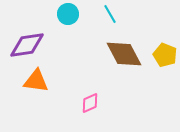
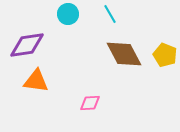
pink diamond: rotated 20 degrees clockwise
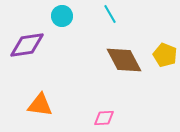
cyan circle: moved 6 px left, 2 px down
brown diamond: moved 6 px down
orange triangle: moved 4 px right, 24 px down
pink diamond: moved 14 px right, 15 px down
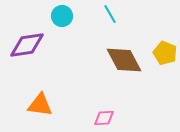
yellow pentagon: moved 2 px up
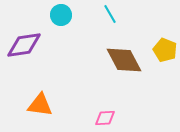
cyan circle: moved 1 px left, 1 px up
purple diamond: moved 3 px left
yellow pentagon: moved 3 px up
pink diamond: moved 1 px right
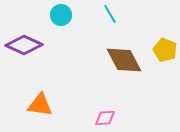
purple diamond: rotated 33 degrees clockwise
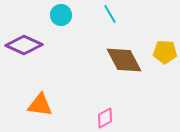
yellow pentagon: moved 2 px down; rotated 20 degrees counterclockwise
pink diamond: rotated 25 degrees counterclockwise
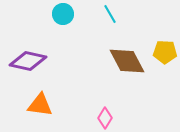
cyan circle: moved 2 px right, 1 px up
purple diamond: moved 4 px right, 16 px down; rotated 12 degrees counterclockwise
brown diamond: moved 3 px right, 1 px down
pink diamond: rotated 30 degrees counterclockwise
